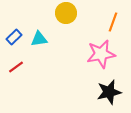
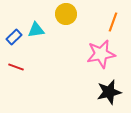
yellow circle: moved 1 px down
cyan triangle: moved 3 px left, 9 px up
red line: rotated 56 degrees clockwise
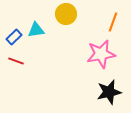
red line: moved 6 px up
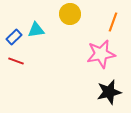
yellow circle: moved 4 px right
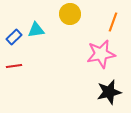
red line: moved 2 px left, 5 px down; rotated 28 degrees counterclockwise
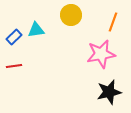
yellow circle: moved 1 px right, 1 px down
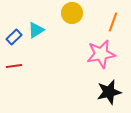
yellow circle: moved 1 px right, 2 px up
cyan triangle: rotated 24 degrees counterclockwise
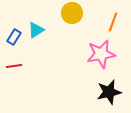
blue rectangle: rotated 14 degrees counterclockwise
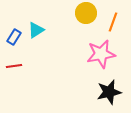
yellow circle: moved 14 px right
